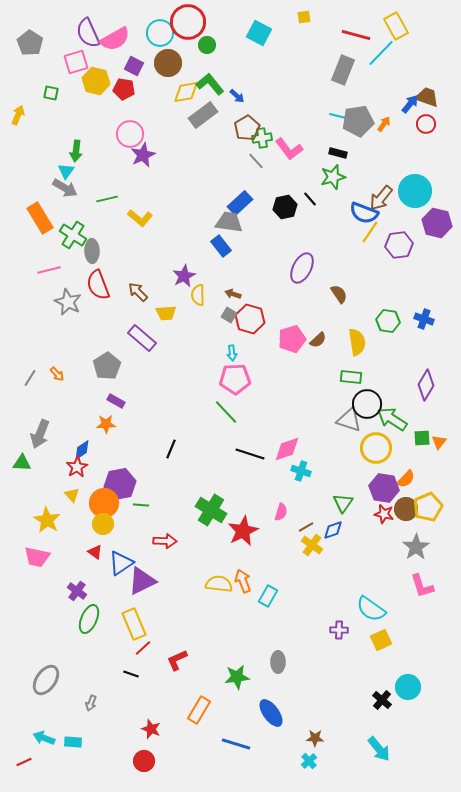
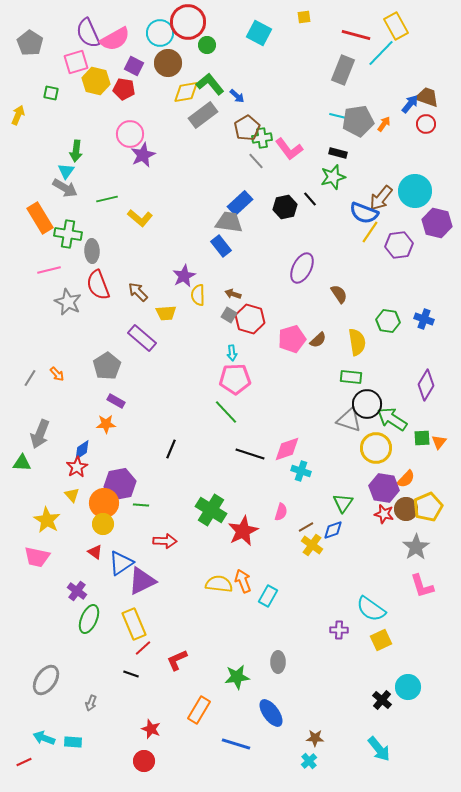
green cross at (73, 235): moved 5 px left, 1 px up; rotated 24 degrees counterclockwise
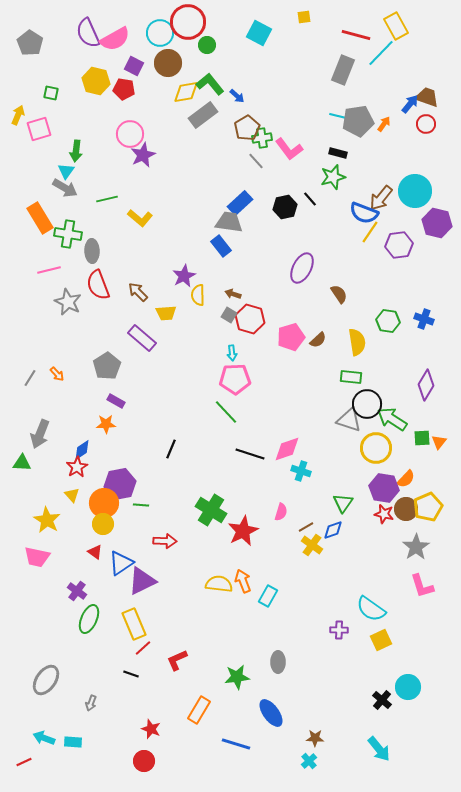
pink square at (76, 62): moved 37 px left, 67 px down
pink pentagon at (292, 339): moved 1 px left, 2 px up
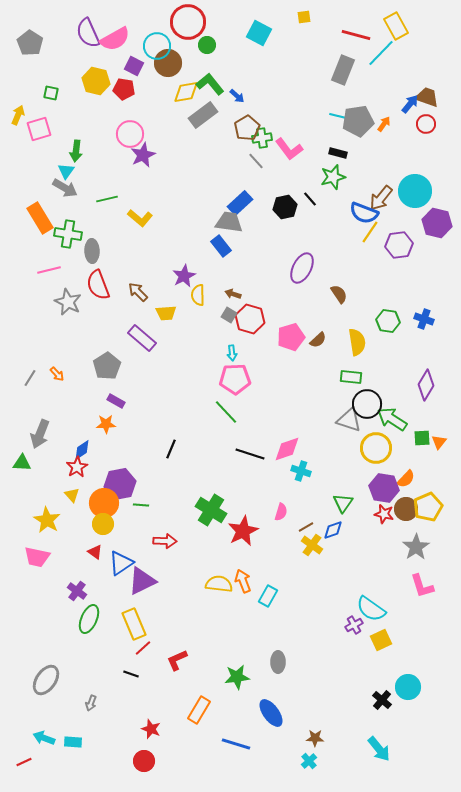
cyan circle at (160, 33): moved 3 px left, 13 px down
purple cross at (339, 630): moved 15 px right, 5 px up; rotated 30 degrees counterclockwise
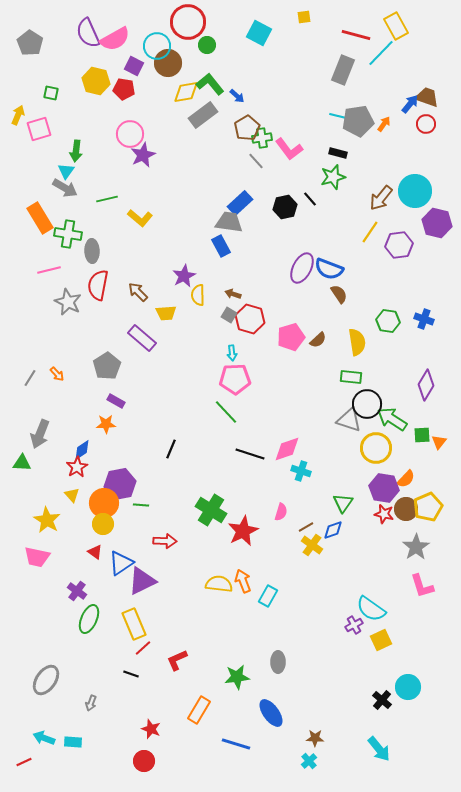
blue semicircle at (364, 213): moved 35 px left, 56 px down
blue rectangle at (221, 246): rotated 10 degrees clockwise
red semicircle at (98, 285): rotated 32 degrees clockwise
green square at (422, 438): moved 3 px up
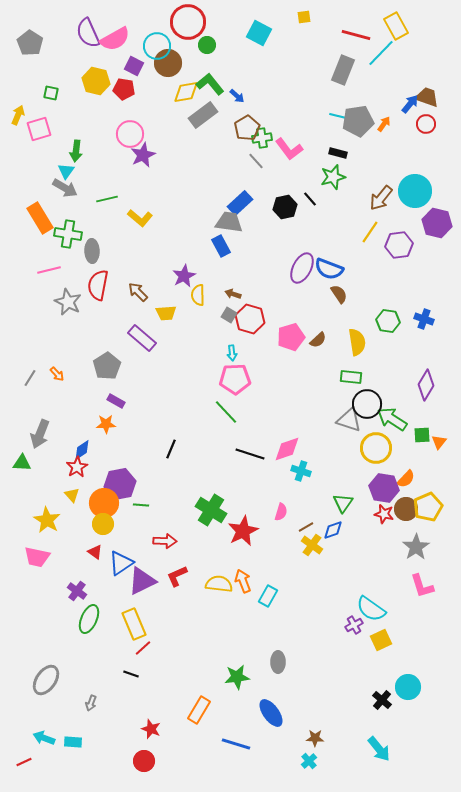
red L-shape at (177, 660): moved 84 px up
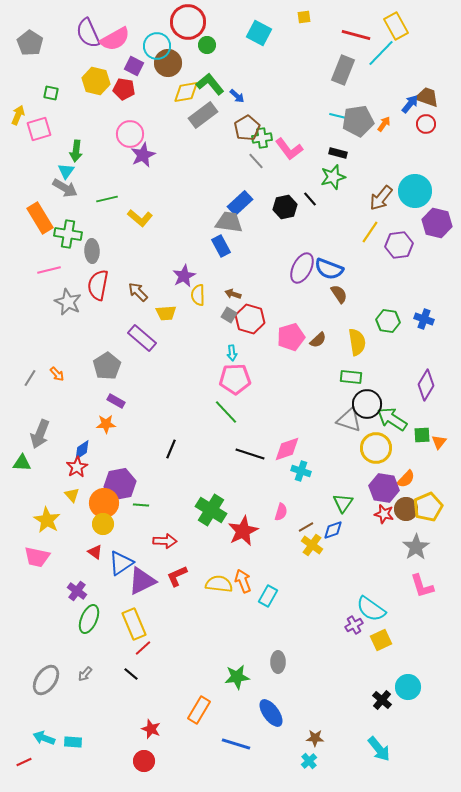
black line at (131, 674): rotated 21 degrees clockwise
gray arrow at (91, 703): moved 6 px left, 29 px up; rotated 21 degrees clockwise
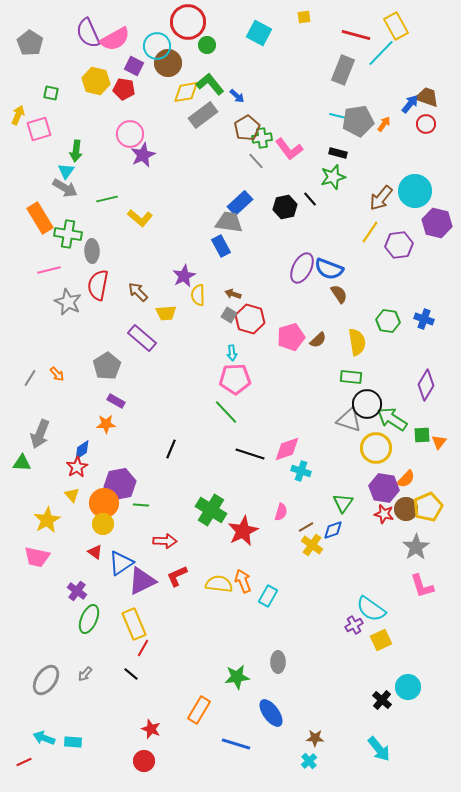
yellow star at (47, 520): rotated 12 degrees clockwise
red line at (143, 648): rotated 18 degrees counterclockwise
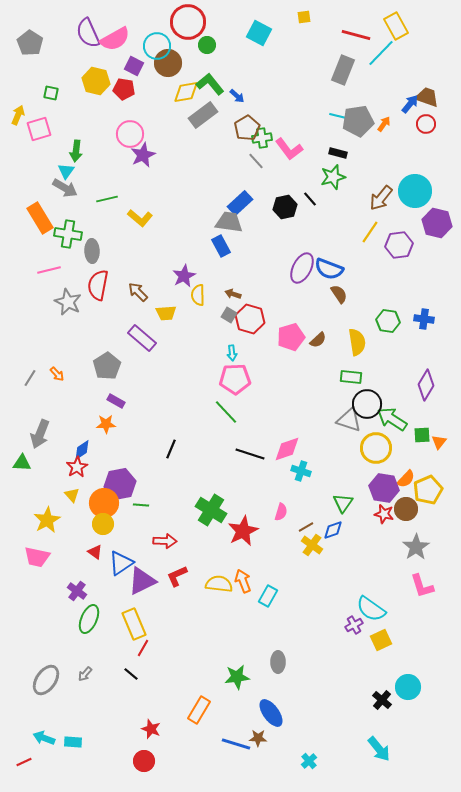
blue cross at (424, 319): rotated 12 degrees counterclockwise
yellow pentagon at (428, 507): moved 17 px up
brown star at (315, 738): moved 57 px left
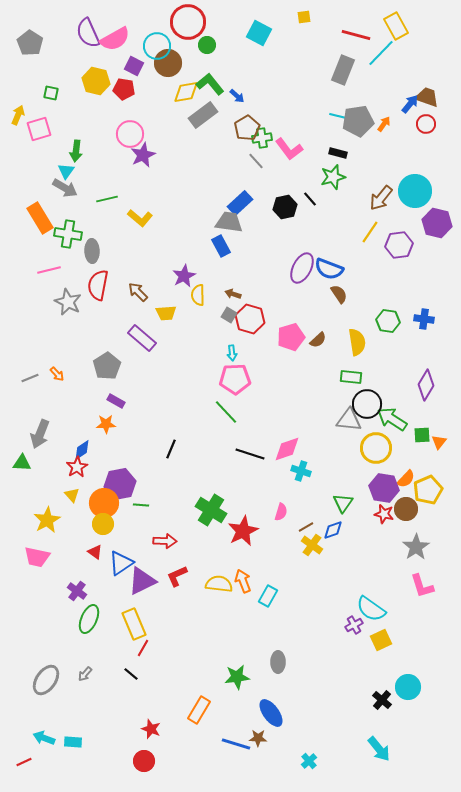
gray line at (30, 378): rotated 36 degrees clockwise
gray triangle at (349, 420): rotated 12 degrees counterclockwise
